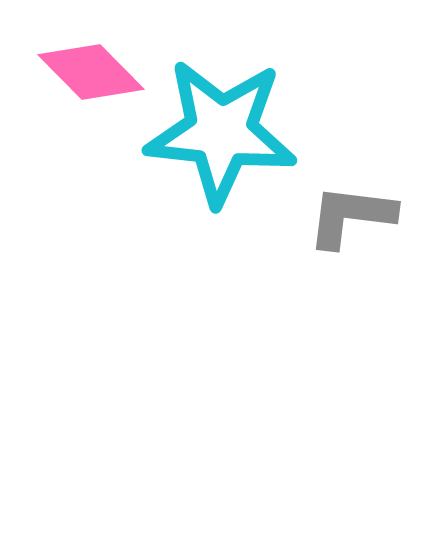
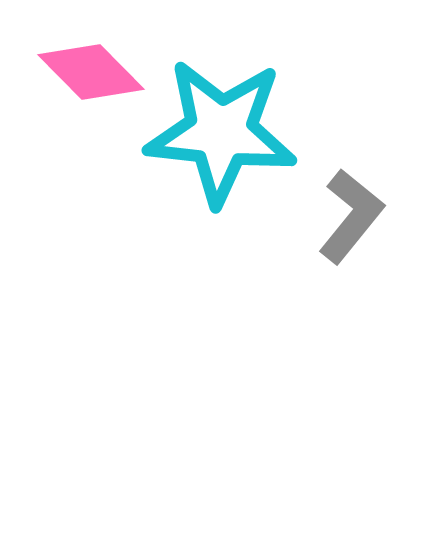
gray L-shape: rotated 122 degrees clockwise
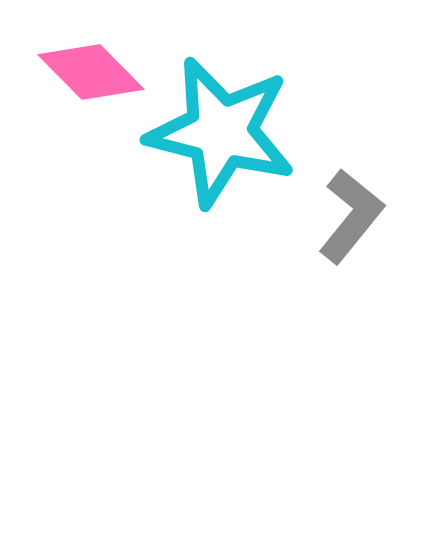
cyan star: rotated 8 degrees clockwise
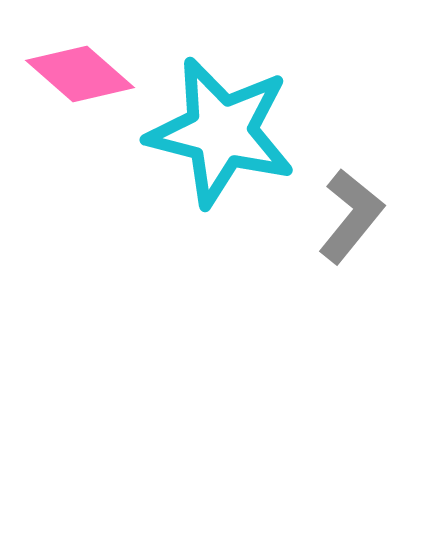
pink diamond: moved 11 px left, 2 px down; rotated 4 degrees counterclockwise
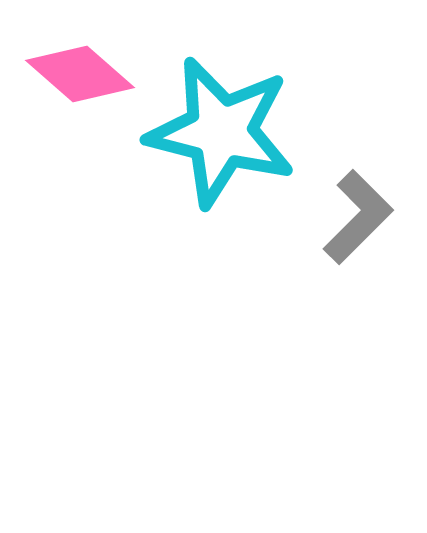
gray L-shape: moved 7 px right, 1 px down; rotated 6 degrees clockwise
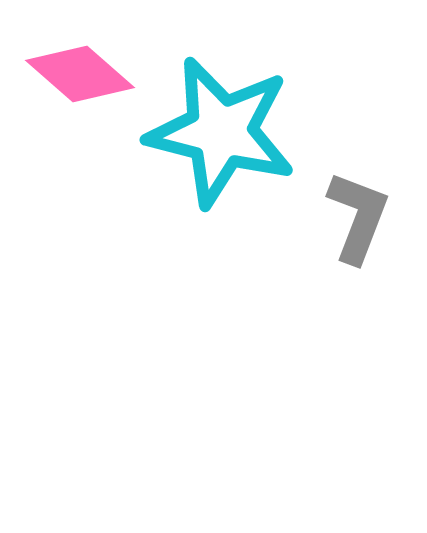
gray L-shape: rotated 24 degrees counterclockwise
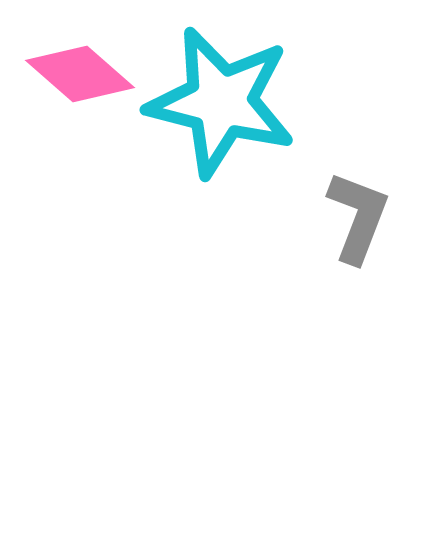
cyan star: moved 30 px up
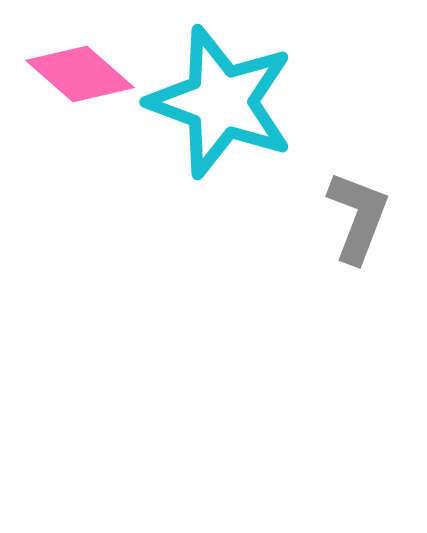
cyan star: rotated 6 degrees clockwise
